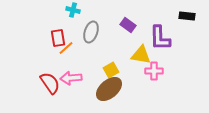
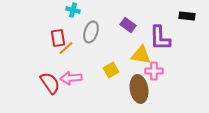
brown ellipse: moved 30 px right; rotated 60 degrees counterclockwise
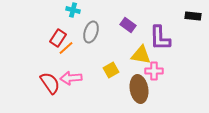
black rectangle: moved 6 px right
red rectangle: rotated 42 degrees clockwise
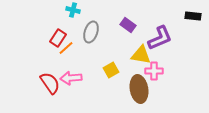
purple L-shape: rotated 112 degrees counterclockwise
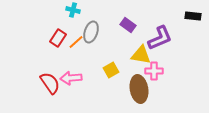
orange line: moved 10 px right, 6 px up
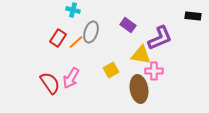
pink arrow: rotated 55 degrees counterclockwise
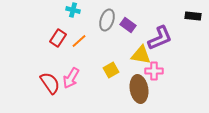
gray ellipse: moved 16 px right, 12 px up
orange line: moved 3 px right, 1 px up
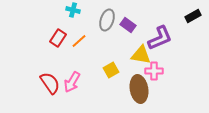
black rectangle: rotated 35 degrees counterclockwise
pink arrow: moved 1 px right, 4 px down
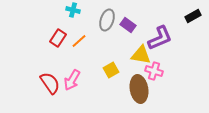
pink cross: rotated 18 degrees clockwise
pink arrow: moved 2 px up
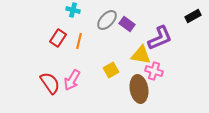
gray ellipse: rotated 25 degrees clockwise
purple rectangle: moved 1 px left, 1 px up
orange line: rotated 35 degrees counterclockwise
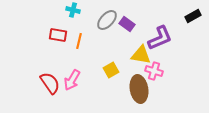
red rectangle: moved 3 px up; rotated 66 degrees clockwise
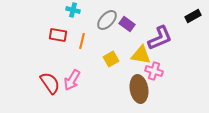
orange line: moved 3 px right
yellow square: moved 11 px up
